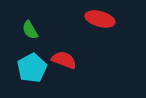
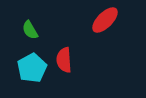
red ellipse: moved 5 px right, 1 px down; rotated 60 degrees counterclockwise
red semicircle: rotated 115 degrees counterclockwise
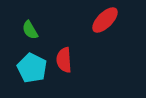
cyan pentagon: rotated 16 degrees counterclockwise
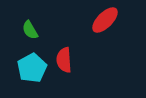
cyan pentagon: rotated 16 degrees clockwise
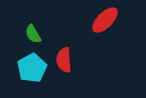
green semicircle: moved 3 px right, 4 px down
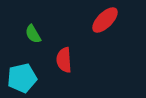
cyan pentagon: moved 10 px left, 10 px down; rotated 16 degrees clockwise
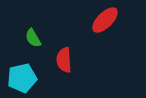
green semicircle: moved 4 px down
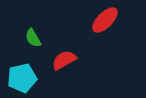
red semicircle: rotated 65 degrees clockwise
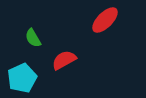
cyan pentagon: rotated 12 degrees counterclockwise
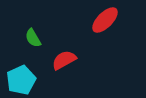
cyan pentagon: moved 1 px left, 2 px down
